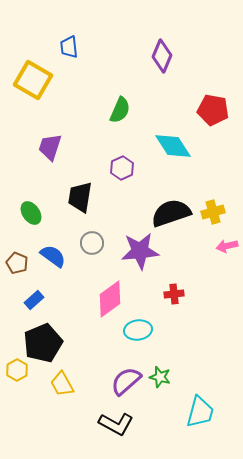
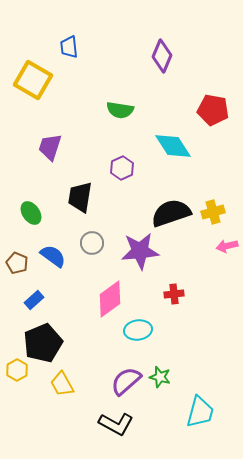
green semicircle: rotated 76 degrees clockwise
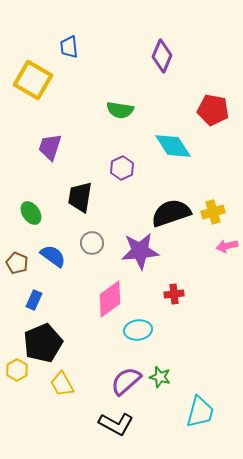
blue rectangle: rotated 24 degrees counterclockwise
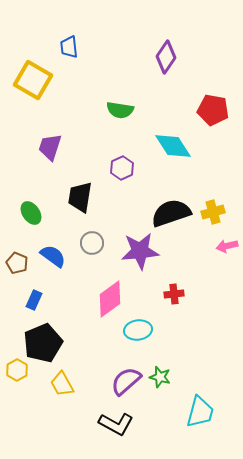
purple diamond: moved 4 px right, 1 px down; rotated 12 degrees clockwise
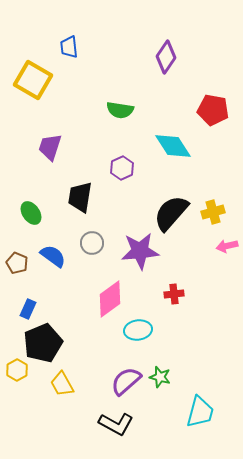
black semicircle: rotated 30 degrees counterclockwise
blue rectangle: moved 6 px left, 9 px down
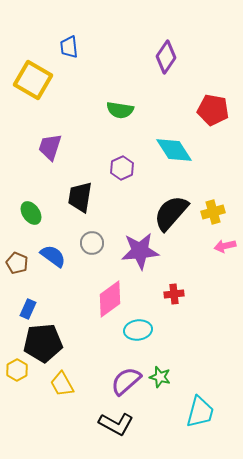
cyan diamond: moved 1 px right, 4 px down
pink arrow: moved 2 px left
black pentagon: rotated 18 degrees clockwise
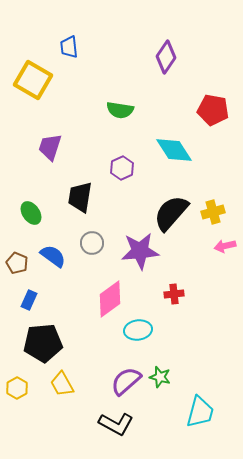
blue rectangle: moved 1 px right, 9 px up
yellow hexagon: moved 18 px down
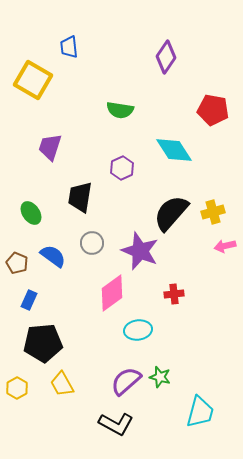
purple star: rotated 27 degrees clockwise
pink diamond: moved 2 px right, 6 px up
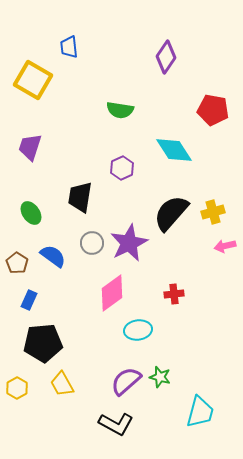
purple trapezoid: moved 20 px left
purple star: moved 11 px left, 8 px up; rotated 24 degrees clockwise
brown pentagon: rotated 10 degrees clockwise
